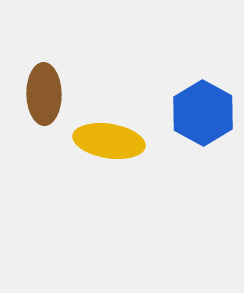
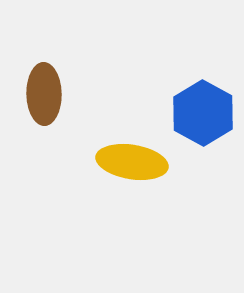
yellow ellipse: moved 23 px right, 21 px down
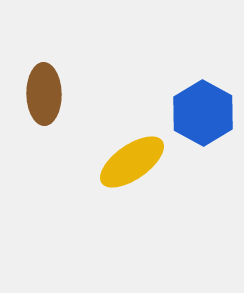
yellow ellipse: rotated 44 degrees counterclockwise
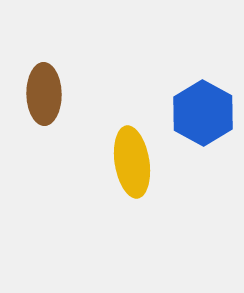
yellow ellipse: rotated 64 degrees counterclockwise
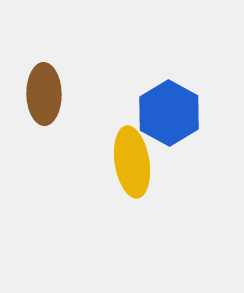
blue hexagon: moved 34 px left
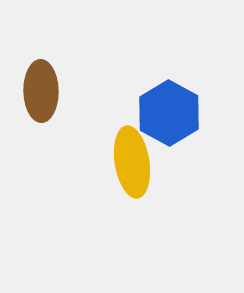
brown ellipse: moved 3 px left, 3 px up
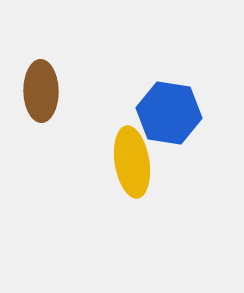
blue hexagon: rotated 20 degrees counterclockwise
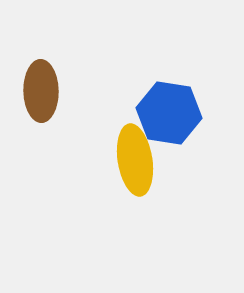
yellow ellipse: moved 3 px right, 2 px up
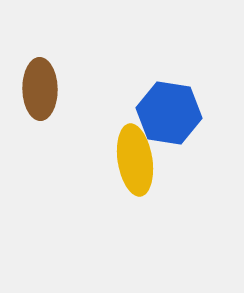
brown ellipse: moved 1 px left, 2 px up
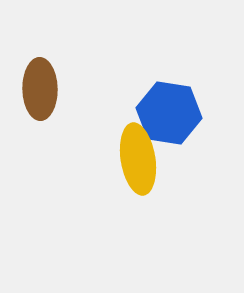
yellow ellipse: moved 3 px right, 1 px up
